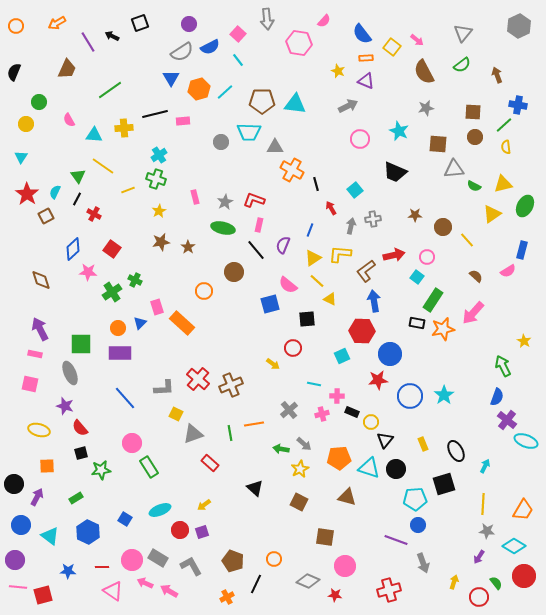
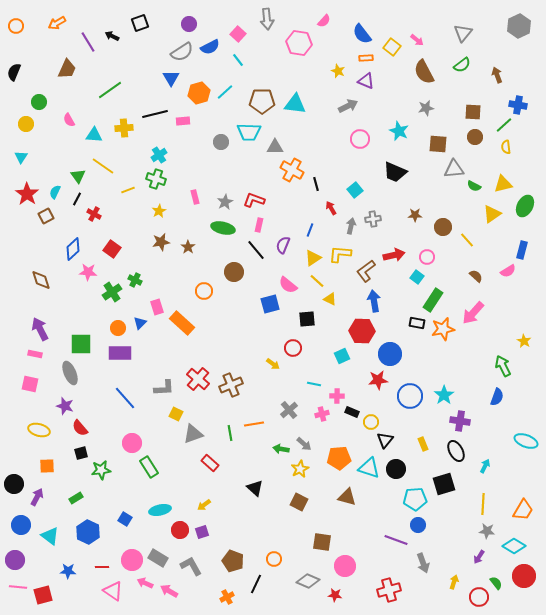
orange hexagon at (199, 89): moved 4 px down
purple cross at (507, 420): moved 47 px left, 1 px down; rotated 30 degrees counterclockwise
cyan ellipse at (160, 510): rotated 10 degrees clockwise
brown square at (325, 537): moved 3 px left, 5 px down
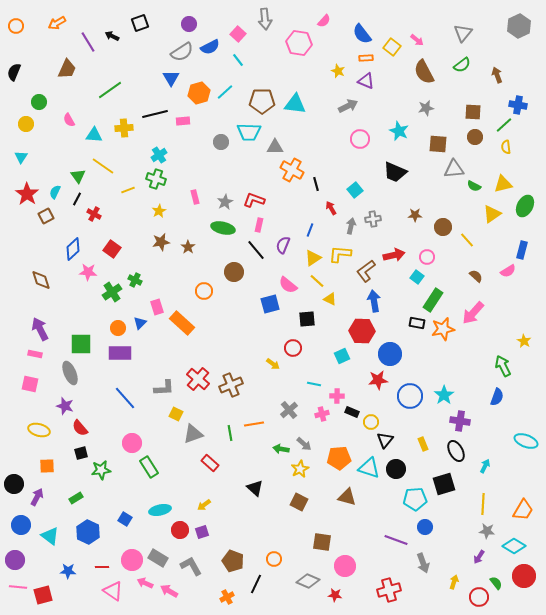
gray arrow at (267, 19): moved 2 px left
blue circle at (418, 525): moved 7 px right, 2 px down
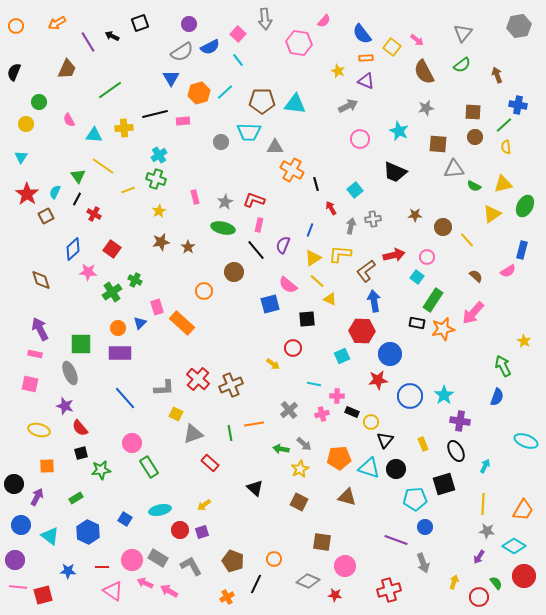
gray hexagon at (519, 26): rotated 15 degrees clockwise
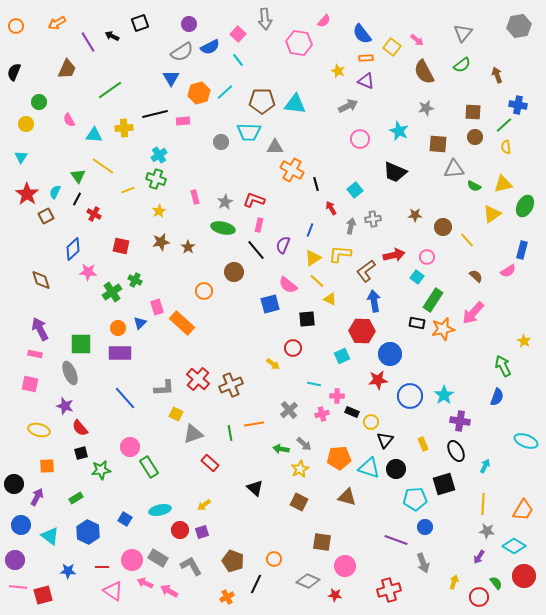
red square at (112, 249): moved 9 px right, 3 px up; rotated 24 degrees counterclockwise
pink circle at (132, 443): moved 2 px left, 4 px down
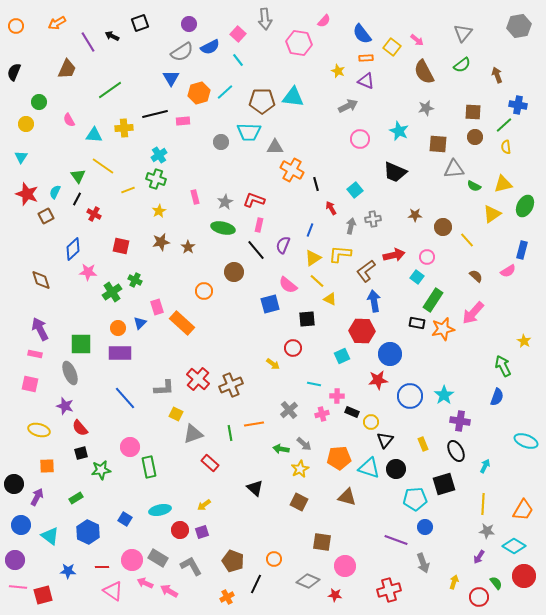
cyan triangle at (295, 104): moved 2 px left, 7 px up
red star at (27, 194): rotated 15 degrees counterclockwise
green rectangle at (149, 467): rotated 20 degrees clockwise
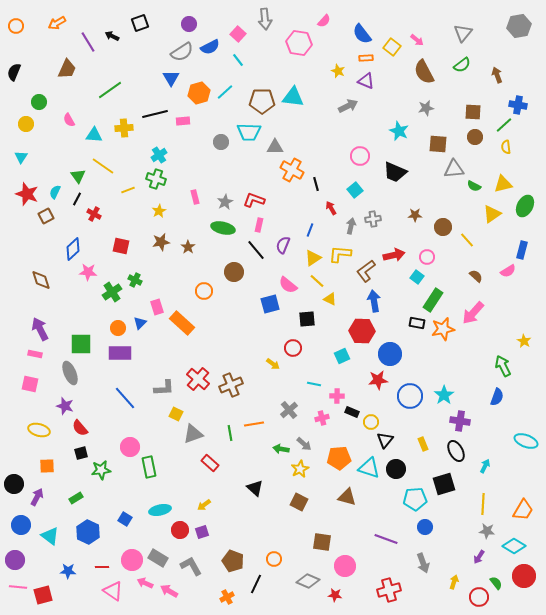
pink circle at (360, 139): moved 17 px down
pink cross at (322, 414): moved 4 px down
purple line at (396, 540): moved 10 px left, 1 px up
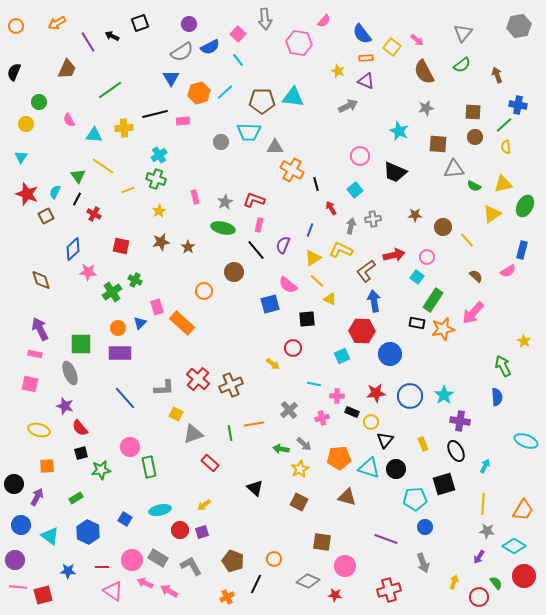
yellow L-shape at (340, 254): moved 1 px right, 4 px up; rotated 20 degrees clockwise
red star at (378, 380): moved 2 px left, 13 px down
blue semicircle at (497, 397): rotated 24 degrees counterclockwise
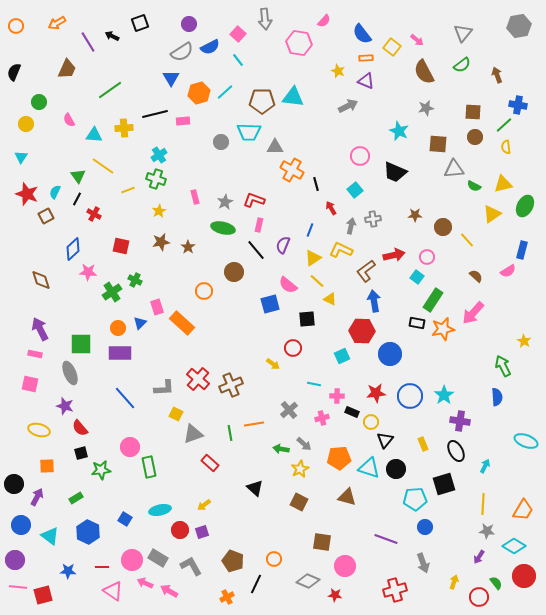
red cross at (389, 590): moved 6 px right
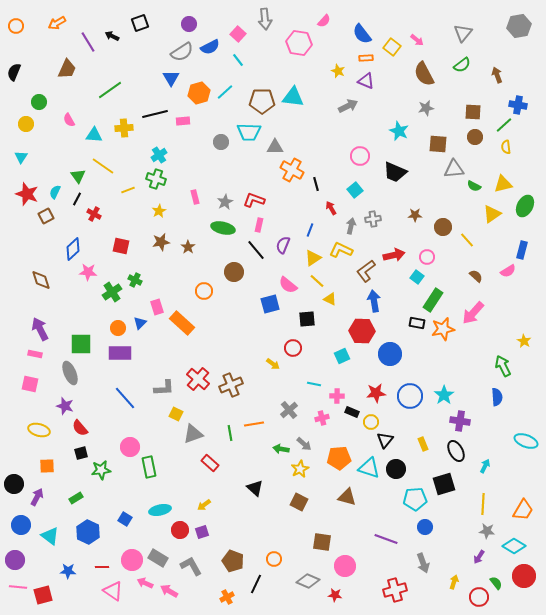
brown semicircle at (424, 72): moved 2 px down
